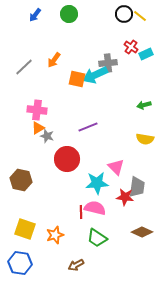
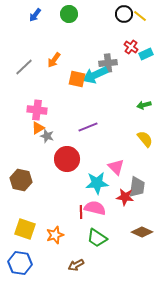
yellow semicircle: rotated 138 degrees counterclockwise
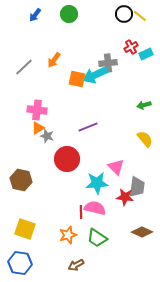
red cross: rotated 24 degrees clockwise
orange star: moved 13 px right
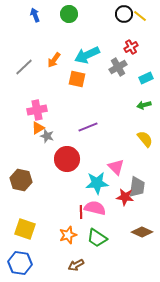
blue arrow: rotated 120 degrees clockwise
cyan rectangle: moved 24 px down
gray cross: moved 10 px right, 4 px down; rotated 24 degrees counterclockwise
cyan arrow: moved 8 px left, 20 px up
pink cross: rotated 18 degrees counterclockwise
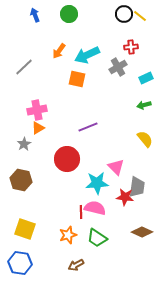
red cross: rotated 24 degrees clockwise
orange arrow: moved 5 px right, 9 px up
gray star: moved 23 px left, 8 px down; rotated 24 degrees clockwise
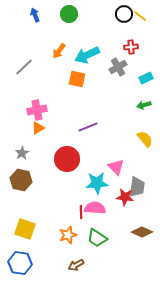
gray star: moved 2 px left, 9 px down
pink semicircle: rotated 10 degrees counterclockwise
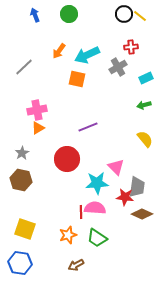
brown diamond: moved 18 px up
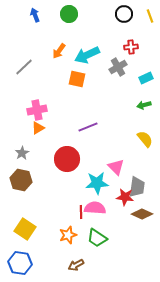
yellow line: moved 10 px right; rotated 32 degrees clockwise
yellow square: rotated 15 degrees clockwise
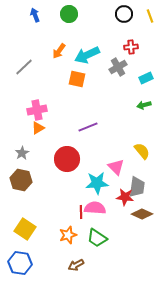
yellow semicircle: moved 3 px left, 12 px down
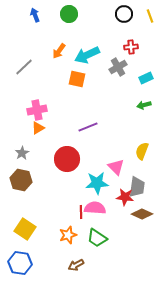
yellow semicircle: rotated 120 degrees counterclockwise
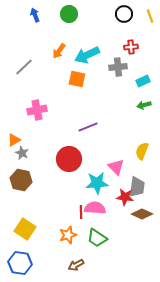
gray cross: rotated 24 degrees clockwise
cyan rectangle: moved 3 px left, 3 px down
orange triangle: moved 24 px left, 12 px down
gray star: rotated 16 degrees counterclockwise
red circle: moved 2 px right
